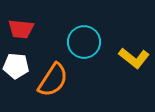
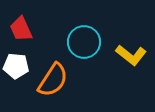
red trapezoid: rotated 60 degrees clockwise
yellow L-shape: moved 3 px left, 3 px up
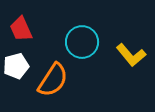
cyan circle: moved 2 px left
yellow L-shape: rotated 12 degrees clockwise
white pentagon: rotated 20 degrees counterclockwise
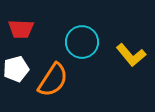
red trapezoid: rotated 64 degrees counterclockwise
white pentagon: moved 3 px down
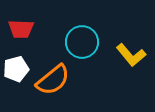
orange semicircle: rotated 18 degrees clockwise
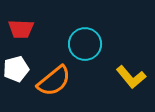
cyan circle: moved 3 px right, 2 px down
yellow L-shape: moved 22 px down
orange semicircle: moved 1 px right, 1 px down
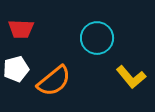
cyan circle: moved 12 px right, 6 px up
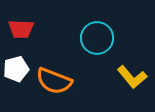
yellow L-shape: moved 1 px right
orange semicircle: rotated 60 degrees clockwise
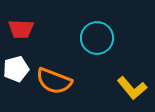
yellow L-shape: moved 11 px down
